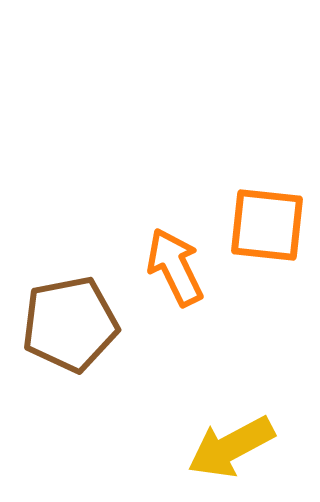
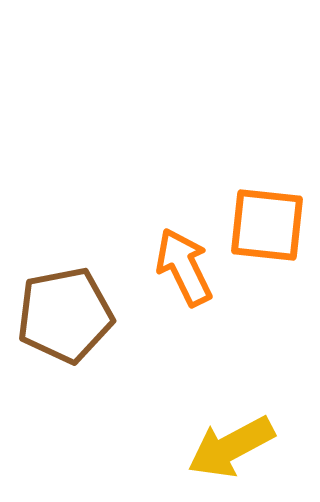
orange arrow: moved 9 px right
brown pentagon: moved 5 px left, 9 px up
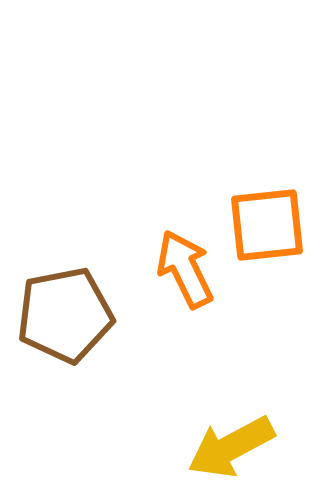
orange square: rotated 12 degrees counterclockwise
orange arrow: moved 1 px right, 2 px down
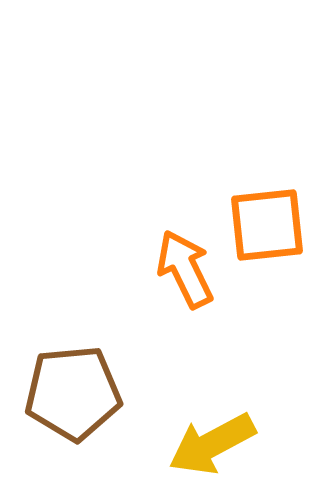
brown pentagon: moved 8 px right, 78 px down; rotated 6 degrees clockwise
yellow arrow: moved 19 px left, 3 px up
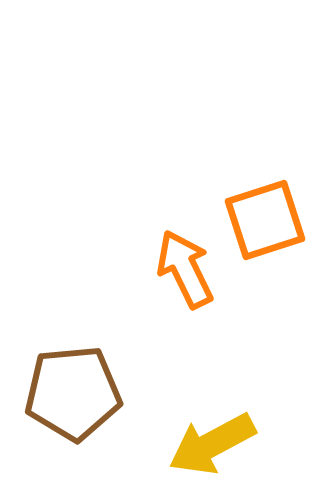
orange square: moved 2 px left, 5 px up; rotated 12 degrees counterclockwise
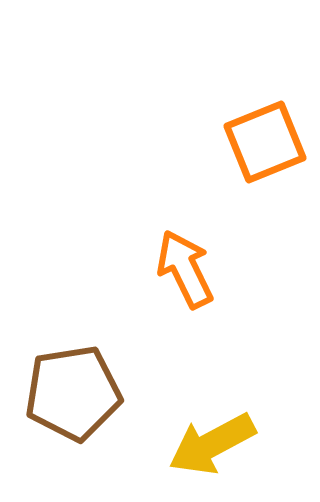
orange square: moved 78 px up; rotated 4 degrees counterclockwise
brown pentagon: rotated 4 degrees counterclockwise
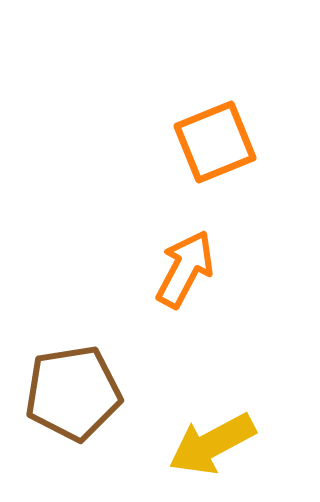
orange square: moved 50 px left
orange arrow: rotated 54 degrees clockwise
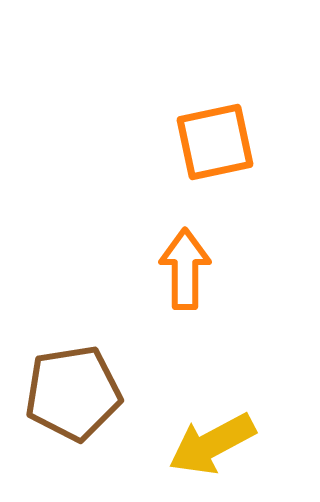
orange square: rotated 10 degrees clockwise
orange arrow: rotated 28 degrees counterclockwise
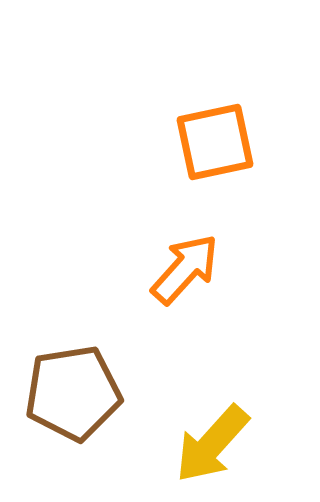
orange arrow: rotated 42 degrees clockwise
yellow arrow: rotated 20 degrees counterclockwise
